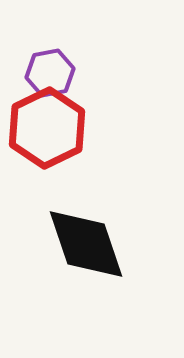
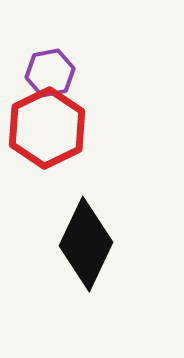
black diamond: rotated 44 degrees clockwise
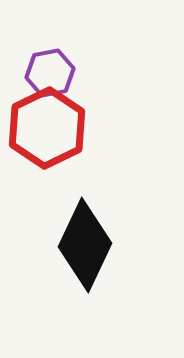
black diamond: moved 1 px left, 1 px down
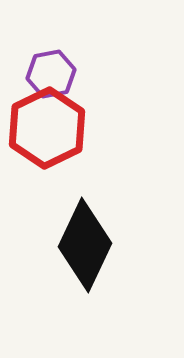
purple hexagon: moved 1 px right, 1 px down
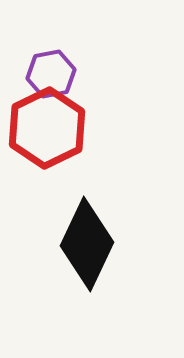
black diamond: moved 2 px right, 1 px up
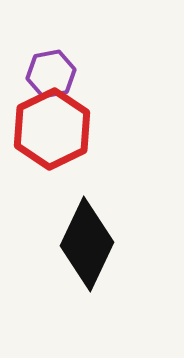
red hexagon: moved 5 px right, 1 px down
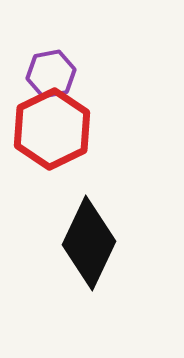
black diamond: moved 2 px right, 1 px up
